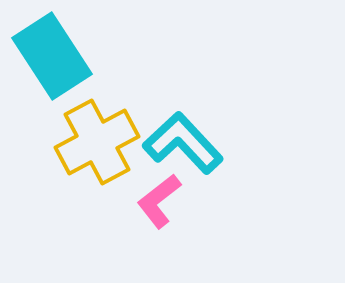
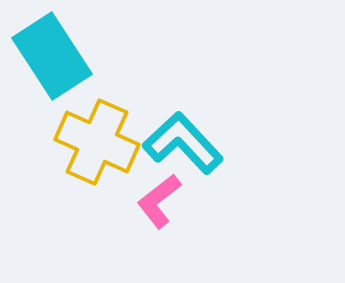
yellow cross: rotated 38 degrees counterclockwise
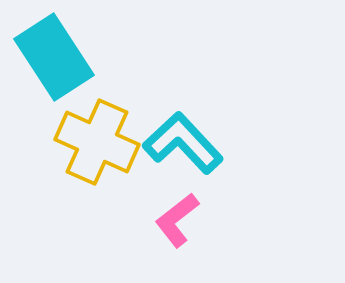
cyan rectangle: moved 2 px right, 1 px down
pink L-shape: moved 18 px right, 19 px down
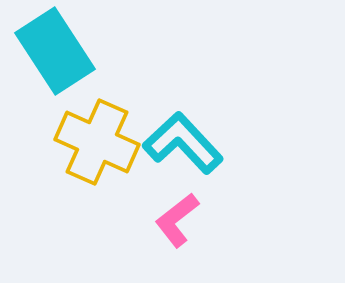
cyan rectangle: moved 1 px right, 6 px up
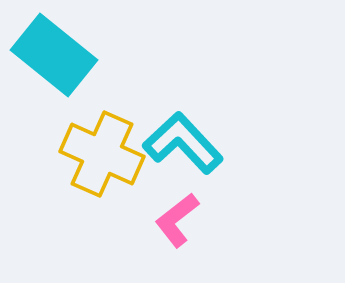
cyan rectangle: moved 1 px left, 4 px down; rotated 18 degrees counterclockwise
yellow cross: moved 5 px right, 12 px down
